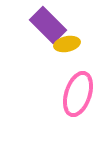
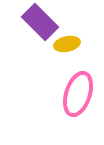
purple rectangle: moved 8 px left, 3 px up
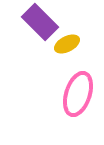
yellow ellipse: rotated 15 degrees counterclockwise
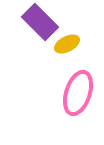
pink ellipse: moved 1 px up
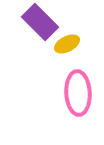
pink ellipse: rotated 21 degrees counterclockwise
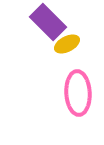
purple rectangle: moved 8 px right
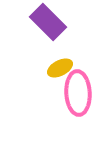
yellow ellipse: moved 7 px left, 24 px down
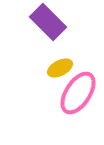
pink ellipse: rotated 36 degrees clockwise
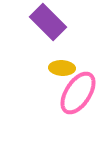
yellow ellipse: moved 2 px right; rotated 30 degrees clockwise
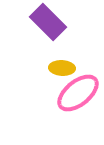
pink ellipse: rotated 18 degrees clockwise
